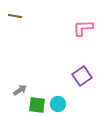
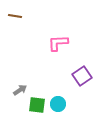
pink L-shape: moved 25 px left, 15 px down
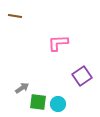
gray arrow: moved 2 px right, 2 px up
green square: moved 1 px right, 3 px up
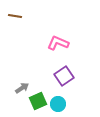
pink L-shape: rotated 25 degrees clockwise
purple square: moved 18 px left
green square: moved 1 px up; rotated 30 degrees counterclockwise
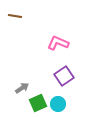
green square: moved 2 px down
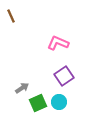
brown line: moved 4 px left; rotated 56 degrees clockwise
cyan circle: moved 1 px right, 2 px up
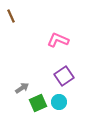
pink L-shape: moved 3 px up
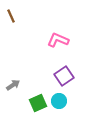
gray arrow: moved 9 px left, 3 px up
cyan circle: moved 1 px up
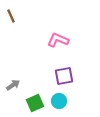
purple square: rotated 24 degrees clockwise
green square: moved 3 px left
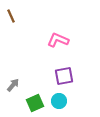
gray arrow: rotated 16 degrees counterclockwise
